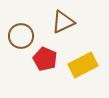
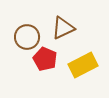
brown triangle: moved 6 px down
brown circle: moved 6 px right, 1 px down
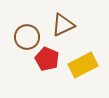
brown triangle: moved 3 px up
red pentagon: moved 2 px right
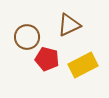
brown triangle: moved 6 px right
red pentagon: rotated 10 degrees counterclockwise
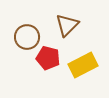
brown triangle: moved 2 px left; rotated 20 degrees counterclockwise
red pentagon: moved 1 px right, 1 px up
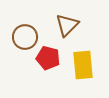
brown circle: moved 2 px left
yellow rectangle: rotated 68 degrees counterclockwise
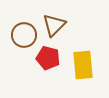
brown triangle: moved 13 px left
brown circle: moved 1 px left, 2 px up
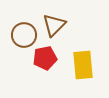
red pentagon: moved 3 px left; rotated 25 degrees counterclockwise
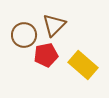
red pentagon: moved 1 px right, 3 px up
yellow rectangle: rotated 44 degrees counterclockwise
